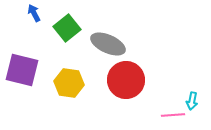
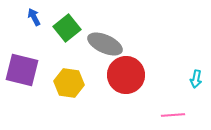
blue arrow: moved 4 px down
gray ellipse: moved 3 px left
red circle: moved 5 px up
cyan arrow: moved 4 px right, 22 px up
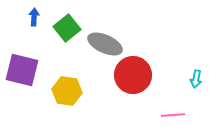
blue arrow: rotated 30 degrees clockwise
red circle: moved 7 px right
yellow hexagon: moved 2 px left, 8 px down
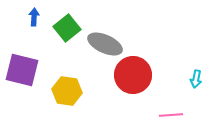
pink line: moved 2 px left
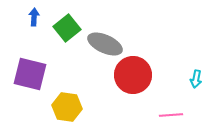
purple square: moved 8 px right, 4 px down
yellow hexagon: moved 16 px down
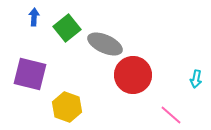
yellow hexagon: rotated 12 degrees clockwise
pink line: rotated 45 degrees clockwise
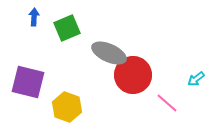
green square: rotated 16 degrees clockwise
gray ellipse: moved 4 px right, 9 px down
purple square: moved 2 px left, 8 px down
cyan arrow: rotated 42 degrees clockwise
pink line: moved 4 px left, 12 px up
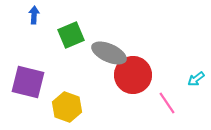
blue arrow: moved 2 px up
green square: moved 4 px right, 7 px down
pink line: rotated 15 degrees clockwise
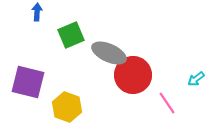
blue arrow: moved 3 px right, 3 px up
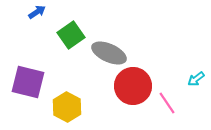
blue arrow: rotated 54 degrees clockwise
green square: rotated 12 degrees counterclockwise
red circle: moved 11 px down
yellow hexagon: rotated 8 degrees clockwise
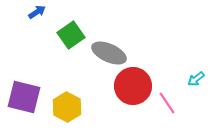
purple square: moved 4 px left, 15 px down
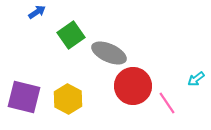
yellow hexagon: moved 1 px right, 8 px up
